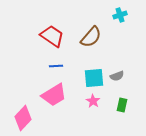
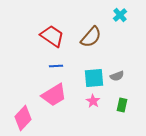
cyan cross: rotated 24 degrees counterclockwise
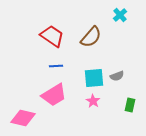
green rectangle: moved 8 px right
pink diamond: rotated 60 degrees clockwise
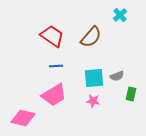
pink star: rotated 24 degrees counterclockwise
green rectangle: moved 1 px right, 11 px up
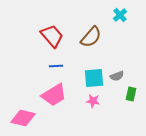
red trapezoid: rotated 15 degrees clockwise
